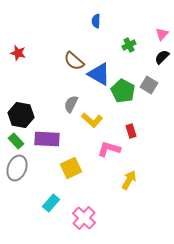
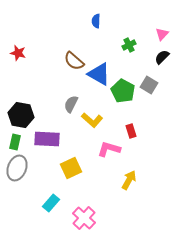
green rectangle: moved 1 px left, 1 px down; rotated 56 degrees clockwise
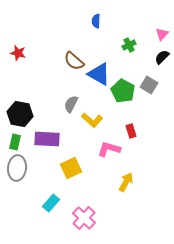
black hexagon: moved 1 px left, 1 px up
gray ellipse: rotated 15 degrees counterclockwise
yellow arrow: moved 3 px left, 2 px down
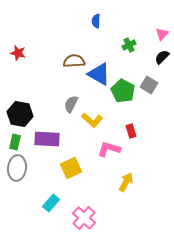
brown semicircle: rotated 135 degrees clockwise
